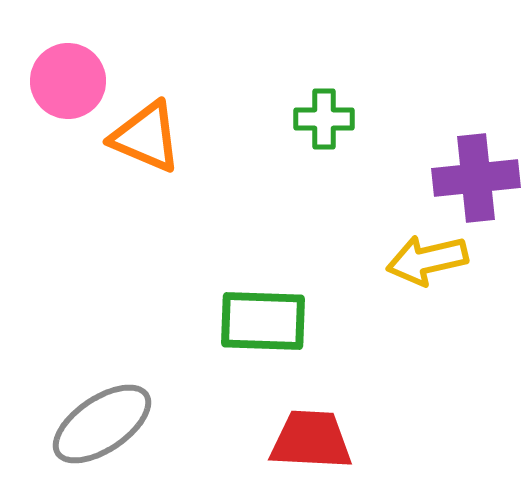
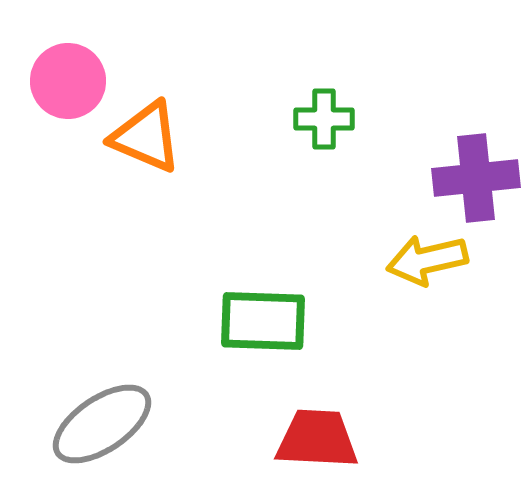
red trapezoid: moved 6 px right, 1 px up
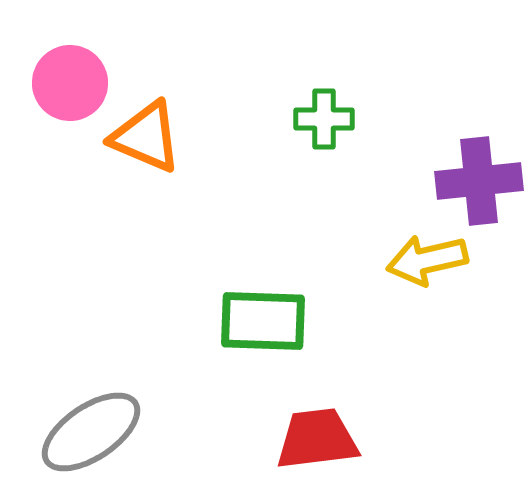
pink circle: moved 2 px right, 2 px down
purple cross: moved 3 px right, 3 px down
gray ellipse: moved 11 px left, 8 px down
red trapezoid: rotated 10 degrees counterclockwise
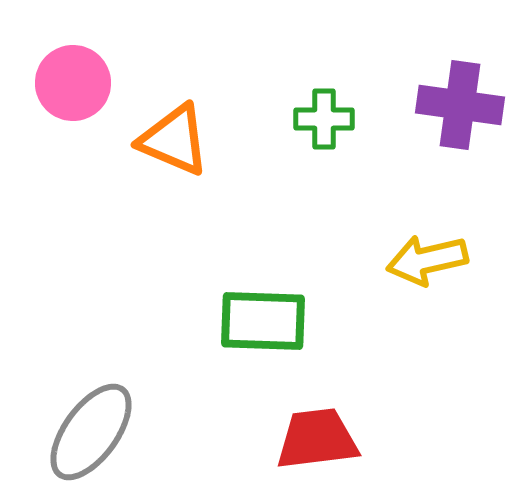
pink circle: moved 3 px right
orange triangle: moved 28 px right, 3 px down
purple cross: moved 19 px left, 76 px up; rotated 14 degrees clockwise
gray ellipse: rotated 20 degrees counterclockwise
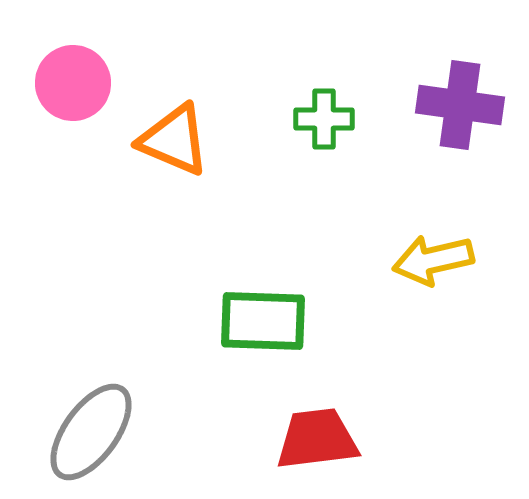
yellow arrow: moved 6 px right
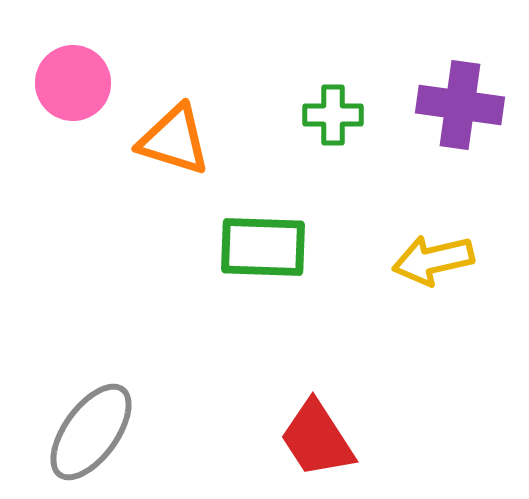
green cross: moved 9 px right, 4 px up
orange triangle: rotated 6 degrees counterclockwise
green rectangle: moved 74 px up
red trapezoid: rotated 116 degrees counterclockwise
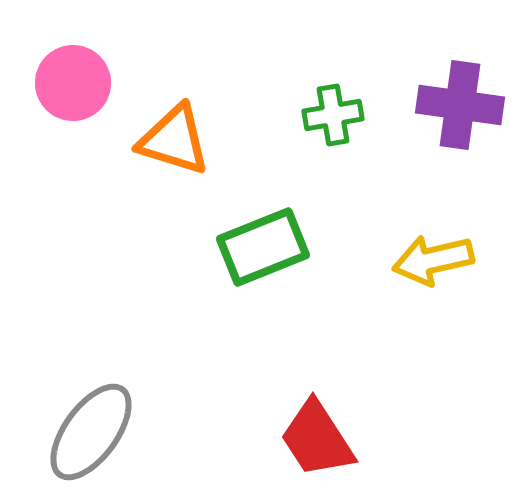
green cross: rotated 10 degrees counterclockwise
green rectangle: rotated 24 degrees counterclockwise
